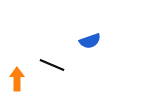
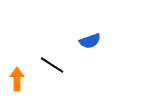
black line: rotated 10 degrees clockwise
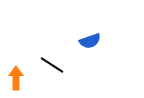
orange arrow: moved 1 px left, 1 px up
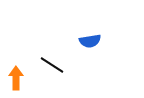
blue semicircle: rotated 10 degrees clockwise
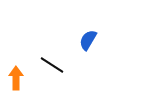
blue semicircle: moved 2 px left, 1 px up; rotated 130 degrees clockwise
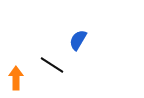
blue semicircle: moved 10 px left
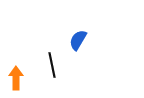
black line: rotated 45 degrees clockwise
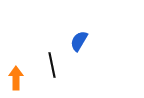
blue semicircle: moved 1 px right, 1 px down
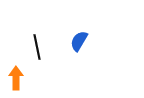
black line: moved 15 px left, 18 px up
